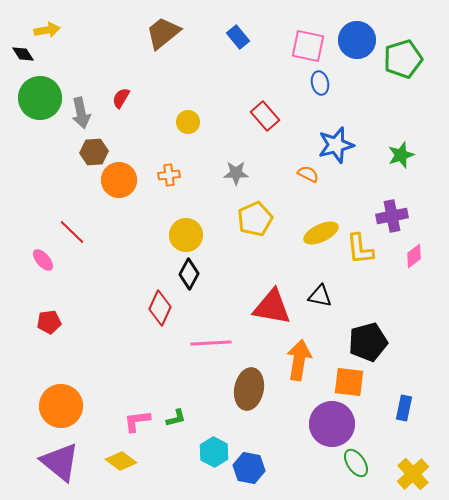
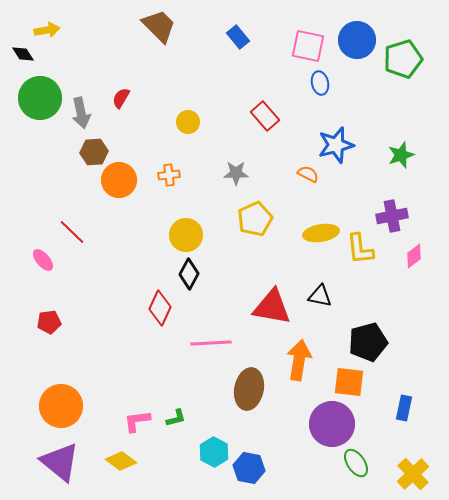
brown trapezoid at (163, 33): moved 4 px left, 7 px up; rotated 84 degrees clockwise
yellow ellipse at (321, 233): rotated 16 degrees clockwise
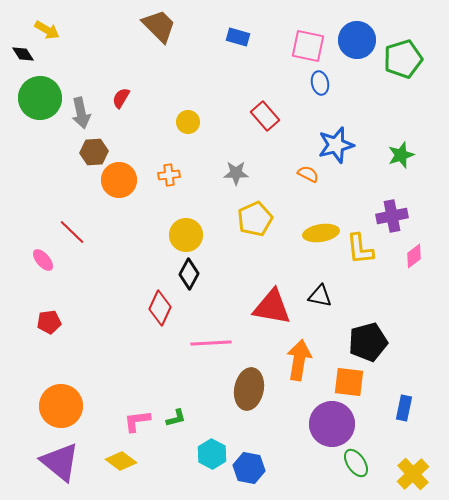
yellow arrow at (47, 30): rotated 40 degrees clockwise
blue rectangle at (238, 37): rotated 35 degrees counterclockwise
cyan hexagon at (214, 452): moved 2 px left, 2 px down
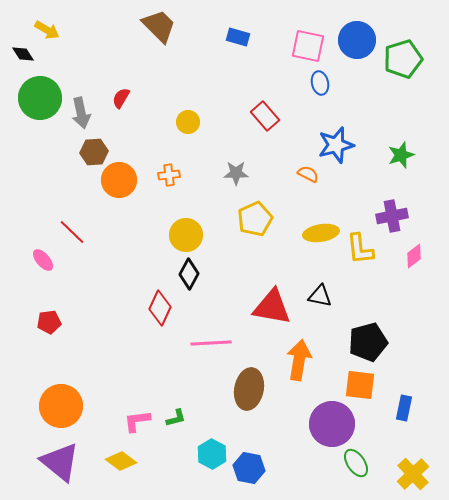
orange square at (349, 382): moved 11 px right, 3 px down
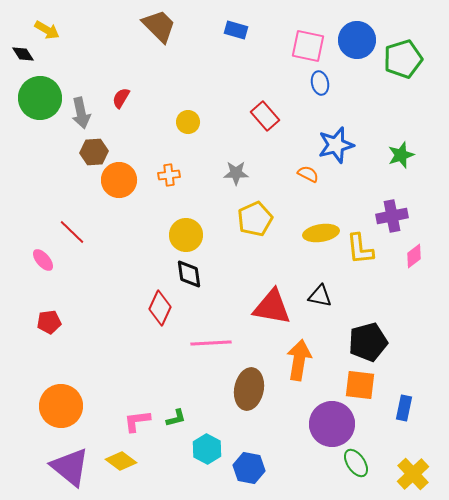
blue rectangle at (238, 37): moved 2 px left, 7 px up
black diamond at (189, 274): rotated 36 degrees counterclockwise
cyan hexagon at (212, 454): moved 5 px left, 5 px up
purple triangle at (60, 462): moved 10 px right, 5 px down
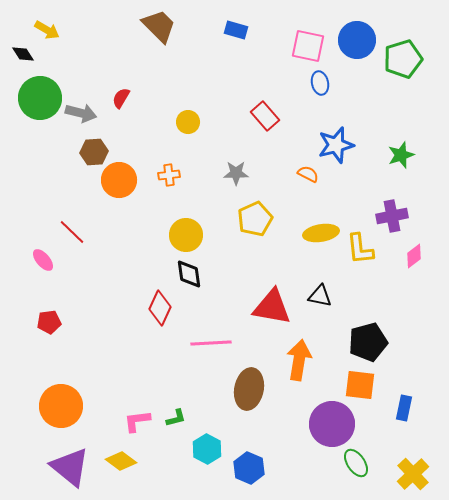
gray arrow at (81, 113): rotated 64 degrees counterclockwise
blue hexagon at (249, 468): rotated 12 degrees clockwise
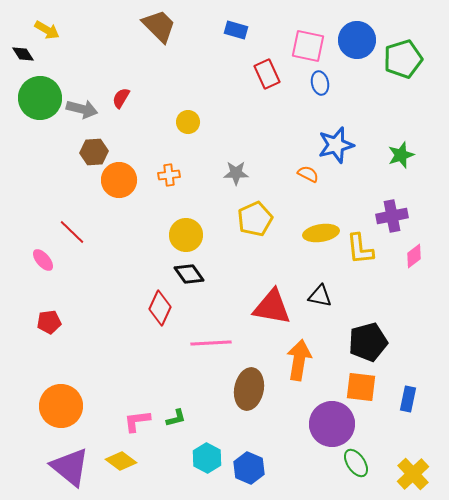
gray arrow at (81, 113): moved 1 px right, 4 px up
red rectangle at (265, 116): moved 2 px right, 42 px up; rotated 16 degrees clockwise
black diamond at (189, 274): rotated 28 degrees counterclockwise
orange square at (360, 385): moved 1 px right, 2 px down
blue rectangle at (404, 408): moved 4 px right, 9 px up
cyan hexagon at (207, 449): moved 9 px down
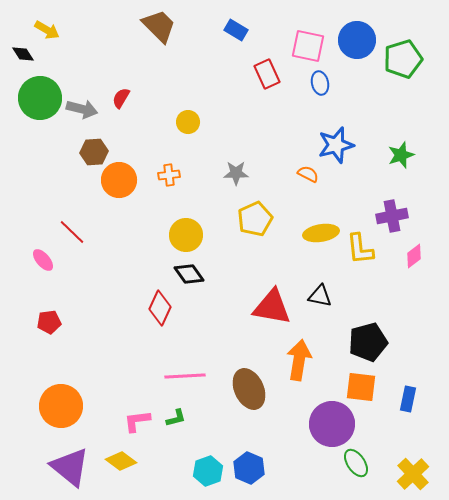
blue rectangle at (236, 30): rotated 15 degrees clockwise
pink line at (211, 343): moved 26 px left, 33 px down
brown ellipse at (249, 389): rotated 36 degrees counterclockwise
cyan hexagon at (207, 458): moved 1 px right, 13 px down; rotated 12 degrees clockwise
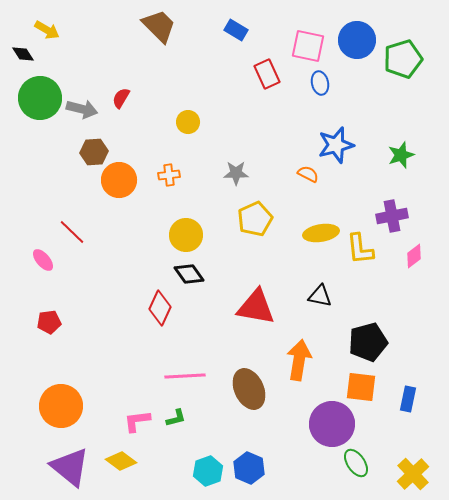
red triangle at (272, 307): moved 16 px left
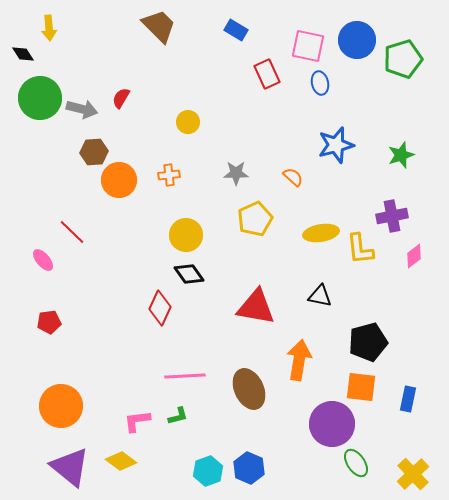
yellow arrow at (47, 30): moved 2 px right, 2 px up; rotated 55 degrees clockwise
orange semicircle at (308, 174): moved 15 px left, 3 px down; rotated 15 degrees clockwise
green L-shape at (176, 418): moved 2 px right, 2 px up
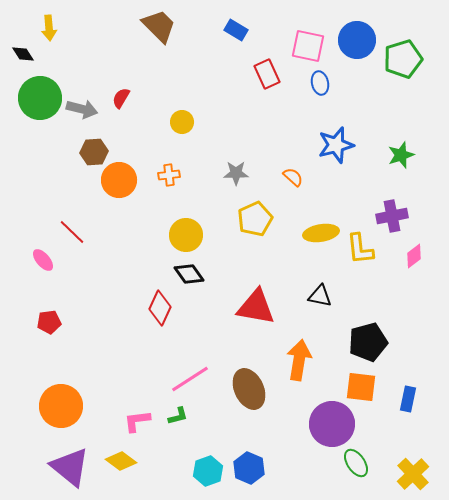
yellow circle at (188, 122): moved 6 px left
pink line at (185, 376): moved 5 px right, 3 px down; rotated 30 degrees counterclockwise
